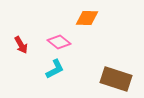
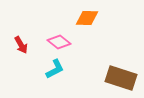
brown rectangle: moved 5 px right, 1 px up
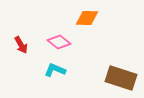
cyan L-shape: moved 1 px down; rotated 130 degrees counterclockwise
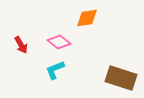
orange diamond: rotated 10 degrees counterclockwise
cyan L-shape: rotated 45 degrees counterclockwise
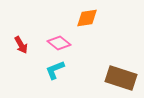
pink diamond: moved 1 px down
